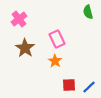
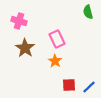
pink cross: moved 2 px down; rotated 35 degrees counterclockwise
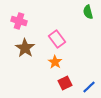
pink rectangle: rotated 12 degrees counterclockwise
orange star: moved 1 px down
red square: moved 4 px left, 2 px up; rotated 24 degrees counterclockwise
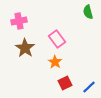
pink cross: rotated 28 degrees counterclockwise
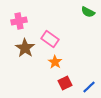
green semicircle: rotated 48 degrees counterclockwise
pink rectangle: moved 7 px left; rotated 18 degrees counterclockwise
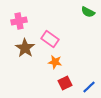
orange star: rotated 24 degrees counterclockwise
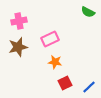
pink rectangle: rotated 60 degrees counterclockwise
brown star: moved 7 px left, 1 px up; rotated 24 degrees clockwise
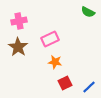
brown star: rotated 24 degrees counterclockwise
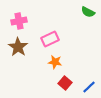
red square: rotated 24 degrees counterclockwise
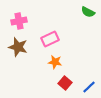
brown star: rotated 18 degrees counterclockwise
